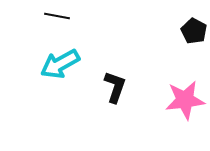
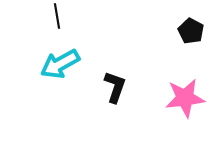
black line: rotated 70 degrees clockwise
black pentagon: moved 3 px left
pink star: moved 2 px up
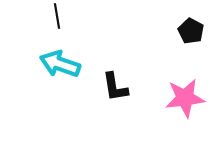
cyan arrow: rotated 48 degrees clockwise
black L-shape: rotated 152 degrees clockwise
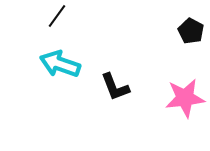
black line: rotated 45 degrees clockwise
black L-shape: rotated 12 degrees counterclockwise
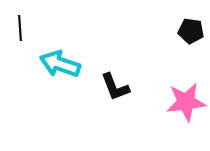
black line: moved 37 px left, 12 px down; rotated 40 degrees counterclockwise
black pentagon: rotated 20 degrees counterclockwise
pink star: moved 1 px right, 4 px down
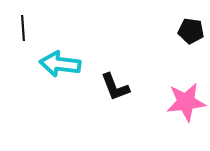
black line: moved 3 px right
cyan arrow: rotated 12 degrees counterclockwise
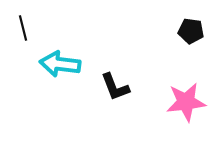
black line: rotated 10 degrees counterclockwise
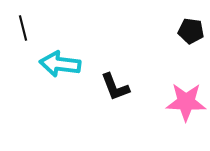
pink star: rotated 9 degrees clockwise
